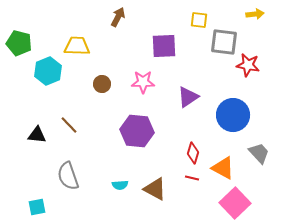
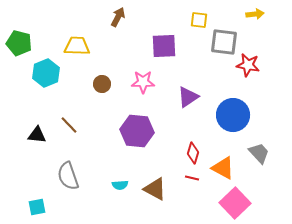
cyan hexagon: moved 2 px left, 2 px down
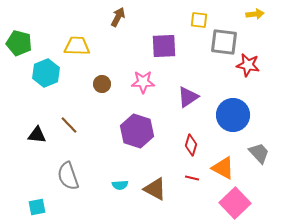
purple hexagon: rotated 12 degrees clockwise
red diamond: moved 2 px left, 8 px up
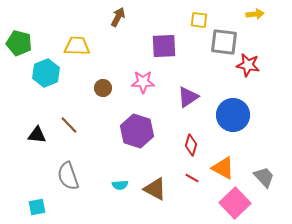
brown circle: moved 1 px right, 4 px down
gray trapezoid: moved 5 px right, 24 px down
red line: rotated 16 degrees clockwise
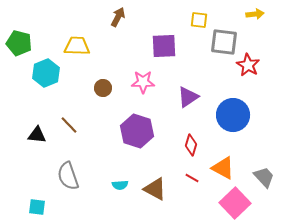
red star: rotated 20 degrees clockwise
cyan square: rotated 18 degrees clockwise
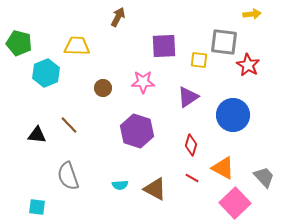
yellow arrow: moved 3 px left
yellow square: moved 40 px down
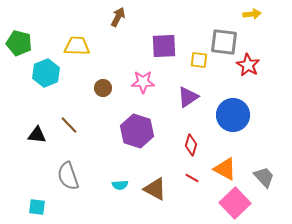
orange triangle: moved 2 px right, 1 px down
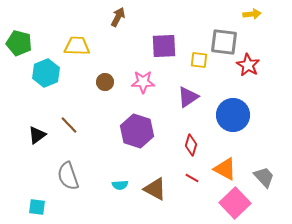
brown circle: moved 2 px right, 6 px up
black triangle: rotated 42 degrees counterclockwise
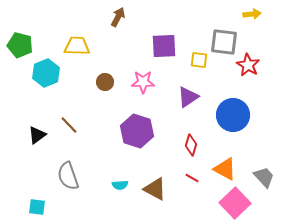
green pentagon: moved 1 px right, 2 px down
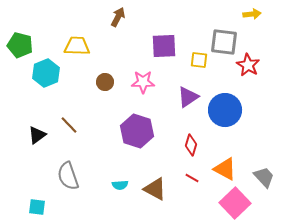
blue circle: moved 8 px left, 5 px up
